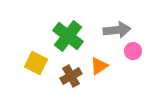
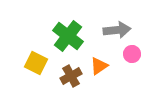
pink circle: moved 1 px left, 3 px down
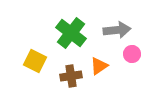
green cross: moved 3 px right, 3 px up
yellow square: moved 1 px left, 2 px up
brown cross: rotated 20 degrees clockwise
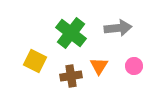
gray arrow: moved 1 px right, 2 px up
pink circle: moved 2 px right, 12 px down
orange triangle: rotated 24 degrees counterclockwise
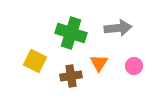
green cross: rotated 20 degrees counterclockwise
orange triangle: moved 3 px up
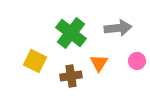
green cross: rotated 20 degrees clockwise
pink circle: moved 3 px right, 5 px up
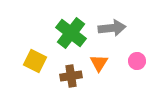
gray arrow: moved 6 px left
